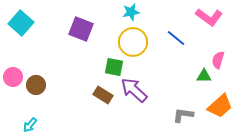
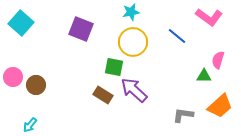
blue line: moved 1 px right, 2 px up
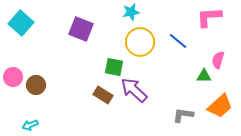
pink L-shape: rotated 140 degrees clockwise
blue line: moved 1 px right, 5 px down
yellow circle: moved 7 px right
cyan arrow: rotated 28 degrees clockwise
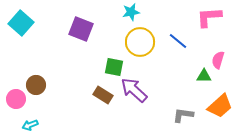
pink circle: moved 3 px right, 22 px down
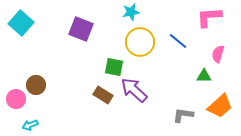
pink semicircle: moved 6 px up
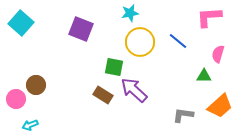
cyan star: moved 1 px left, 1 px down
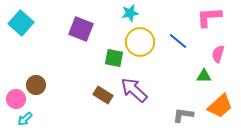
green square: moved 9 px up
cyan arrow: moved 5 px left, 6 px up; rotated 21 degrees counterclockwise
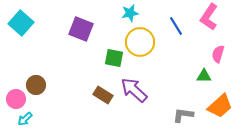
pink L-shape: rotated 52 degrees counterclockwise
blue line: moved 2 px left, 15 px up; rotated 18 degrees clockwise
